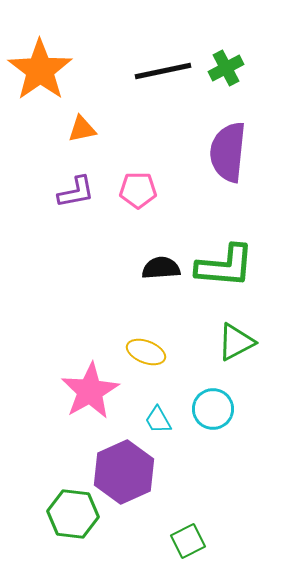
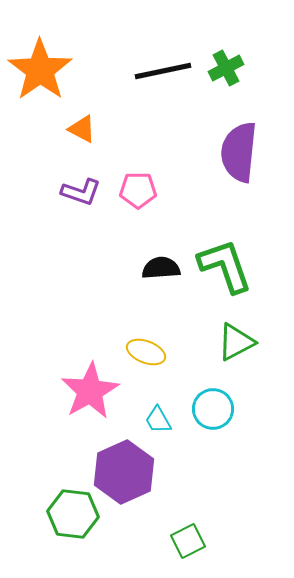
orange triangle: rotated 40 degrees clockwise
purple semicircle: moved 11 px right
purple L-shape: moved 5 px right; rotated 30 degrees clockwise
green L-shape: rotated 114 degrees counterclockwise
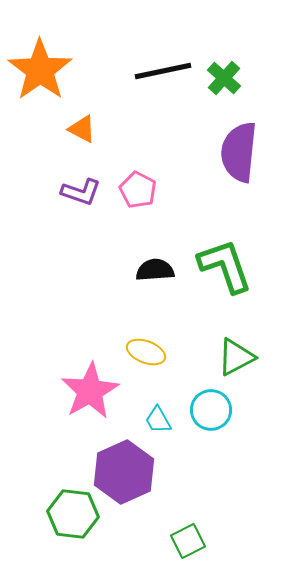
green cross: moved 2 px left, 10 px down; rotated 20 degrees counterclockwise
pink pentagon: rotated 27 degrees clockwise
black semicircle: moved 6 px left, 2 px down
green triangle: moved 15 px down
cyan circle: moved 2 px left, 1 px down
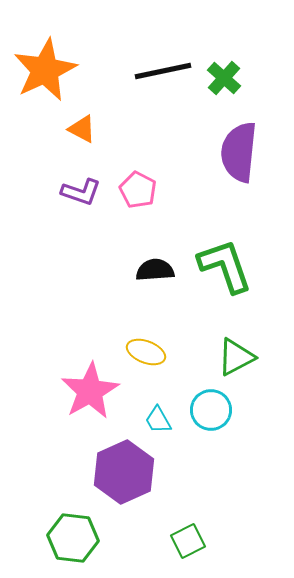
orange star: moved 5 px right; rotated 10 degrees clockwise
green hexagon: moved 24 px down
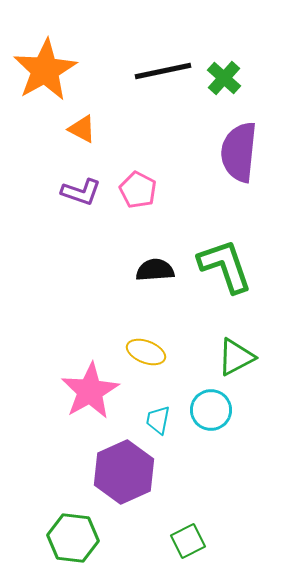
orange star: rotated 4 degrees counterclockwise
cyan trapezoid: rotated 40 degrees clockwise
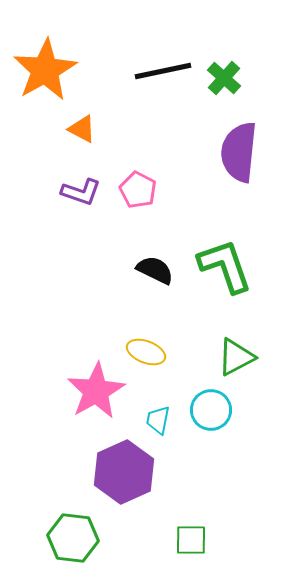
black semicircle: rotated 30 degrees clockwise
pink star: moved 6 px right
green square: moved 3 px right, 1 px up; rotated 28 degrees clockwise
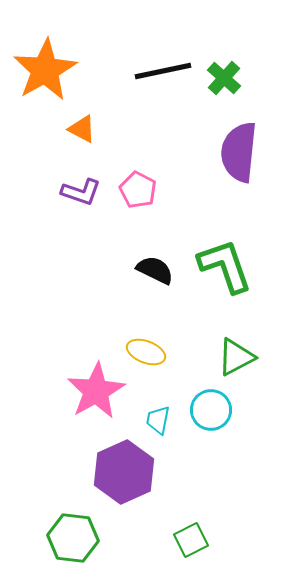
green square: rotated 28 degrees counterclockwise
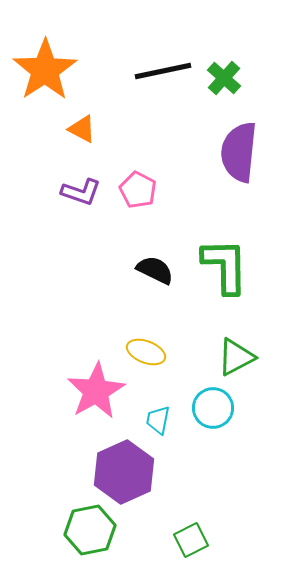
orange star: rotated 4 degrees counterclockwise
green L-shape: rotated 18 degrees clockwise
cyan circle: moved 2 px right, 2 px up
green hexagon: moved 17 px right, 8 px up; rotated 18 degrees counterclockwise
